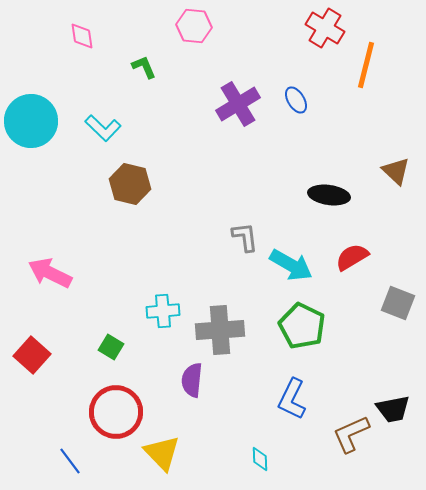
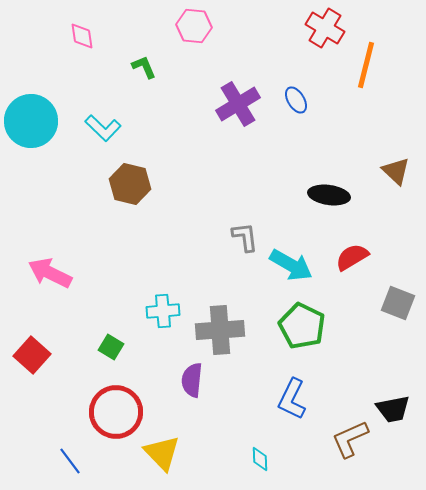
brown L-shape: moved 1 px left, 5 px down
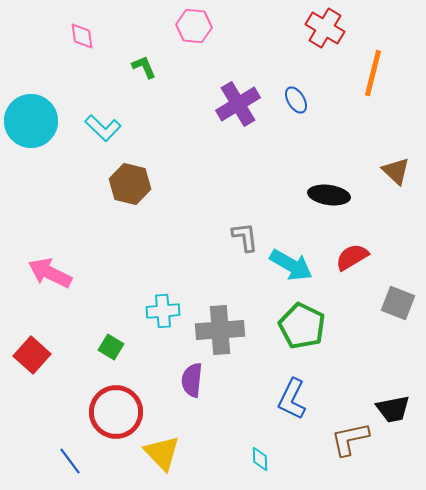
orange line: moved 7 px right, 8 px down
brown L-shape: rotated 12 degrees clockwise
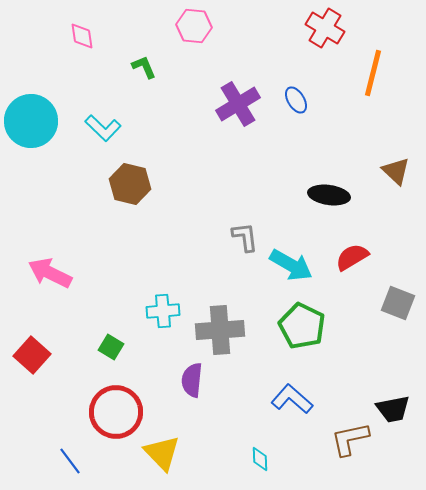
blue L-shape: rotated 105 degrees clockwise
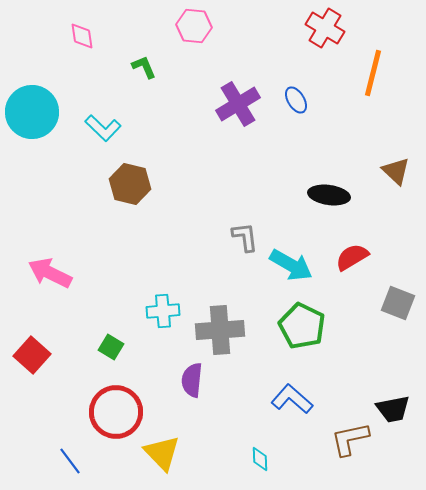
cyan circle: moved 1 px right, 9 px up
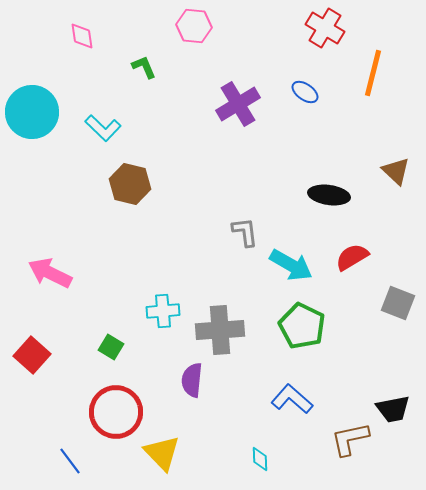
blue ellipse: moved 9 px right, 8 px up; rotated 24 degrees counterclockwise
gray L-shape: moved 5 px up
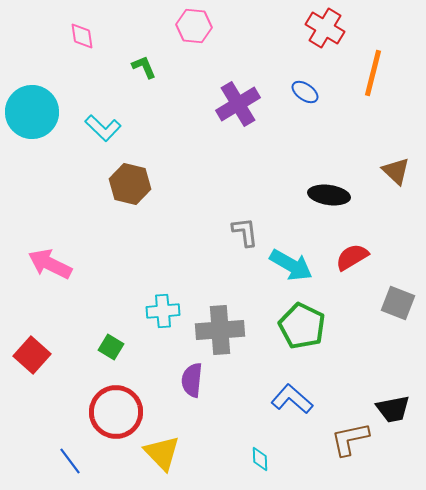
pink arrow: moved 9 px up
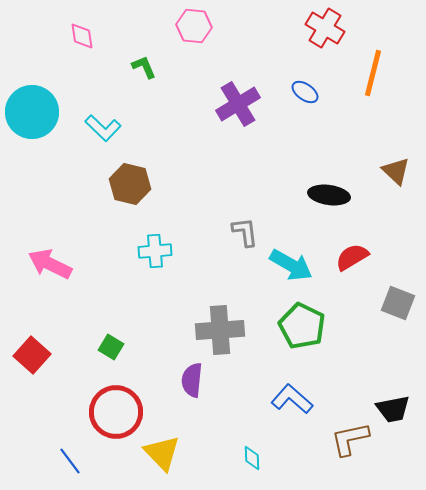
cyan cross: moved 8 px left, 60 px up
cyan diamond: moved 8 px left, 1 px up
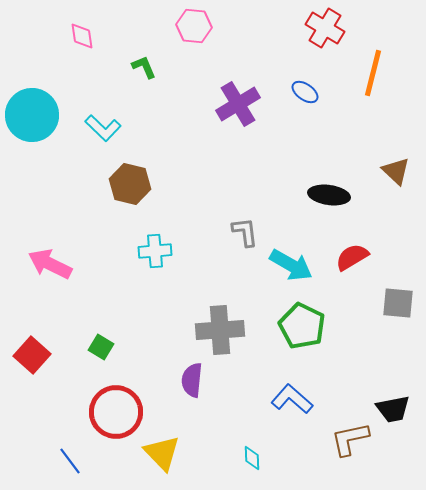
cyan circle: moved 3 px down
gray square: rotated 16 degrees counterclockwise
green square: moved 10 px left
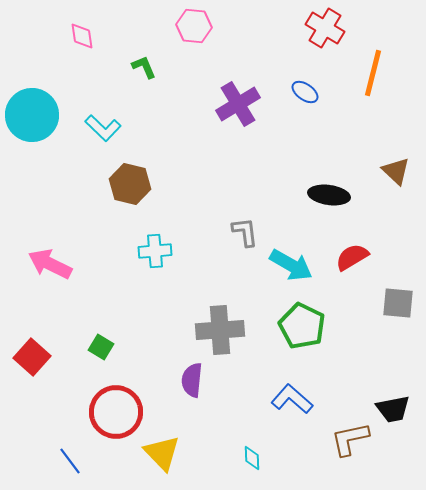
red square: moved 2 px down
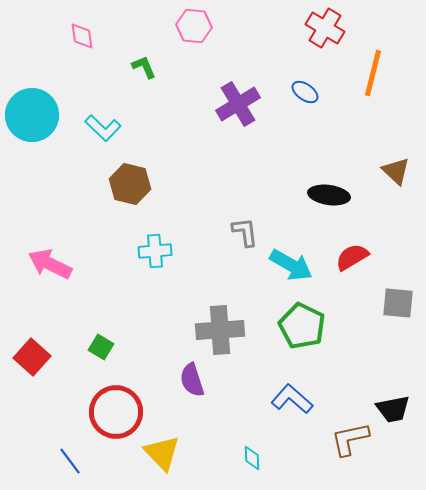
purple semicircle: rotated 24 degrees counterclockwise
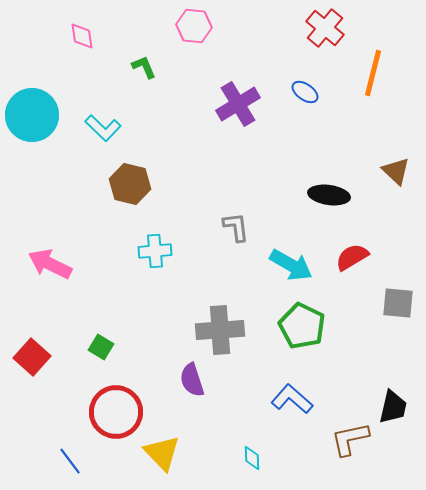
red cross: rotated 9 degrees clockwise
gray L-shape: moved 9 px left, 5 px up
black trapezoid: moved 2 px up; rotated 66 degrees counterclockwise
